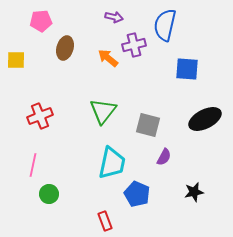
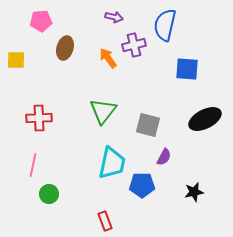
orange arrow: rotated 15 degrees clockwise
red cross: moved 1 px left, 2 px down; rotated 20 degrees clockwise
blue pentagon: moved 5 px right, 9 px up; rotated 25 degrees counterclockwise
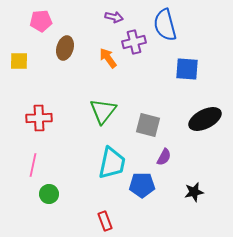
blue semicircle: rotated 28 degrees counterclockwise
purple cross: moved 3 px up
yellow square: moved 3 px right, 1 px down
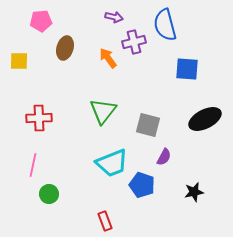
cyan trapezoid: rotated 56 degrees clockwise
blue pentagon: rotated 20 degrees clockwise
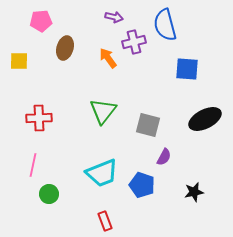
cyan trapezoid: moved 10 px left, 10 px down
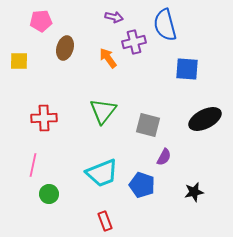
red cross: moved 5 px right
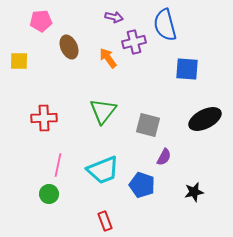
brown ellipse: moved 4 px right, 1 px up; rotated 40 degrees counterclockwise
pink line: moved 25 px right
cyan trapezoid: moved 1 px right, 3 px up
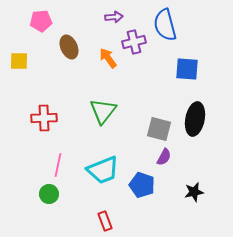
purple arrow: rotated 18 degrees counterclockwise
black ellipse: moved 10 px left; rotated 52 degrees counterclockwise
gray square: moved 11 px right, 4 px down
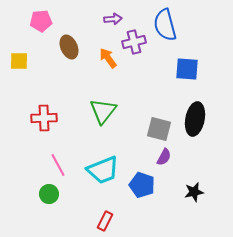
purple arrow: moved 1 px left, 2 px down
pink line: rotated 40 degrees counterclockwise
red rectangle: rotated 48 degrees clockwise
